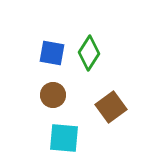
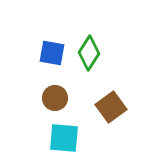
brown circle: moved 2 px right, 3 px down
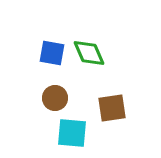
green diamond: rotated 56 degrees counterclockwise
brown square: moved 1 px right, 1 px down; rotated 28 degrees clockwise
cyan square: moved 8 px right, 5 px up
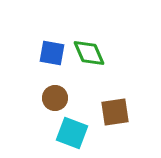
brown square: moved 3 px right, 4 px down
cyan square: rotated 16 degrees clockwise
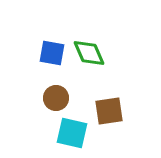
brown circle: moved 1 px right
brown square: moved 6 px left, 1 px up
cyan square: rotated 8 degrees counterclockwise
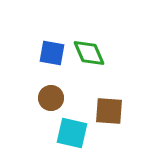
brown circle: moved 5 px left
brown square: rotated 12 degrees clockwise
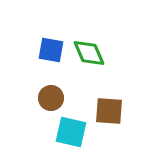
blue square: moved 1 px left, 3 px up
cyan square: moved 1 px left, 1 px up
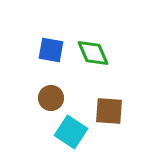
green diamond: moved 4 px right
cyan square: rotated 20 degrees clockwise
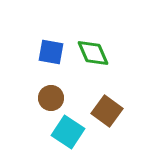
blue square: moved 2 px down
brown square: moved 2 px left; rotated 32 degrees clockwise
cyan square: moved 3 px left
